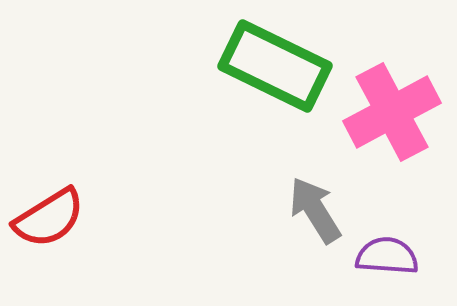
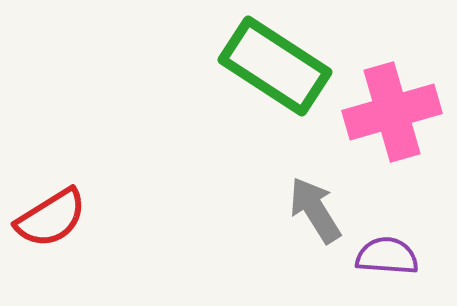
green rectangle: rotated 7 degrees clockwise
pink cross: rotated 12 degrees clockwise
red semicircle: moved 2 px right
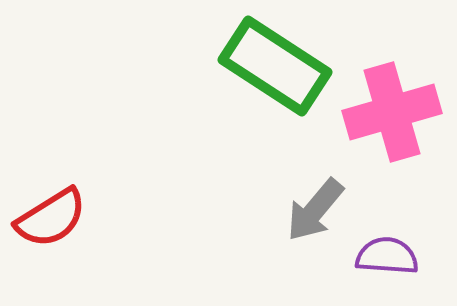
gray arrow: rotated 108 degrees counterclockwise
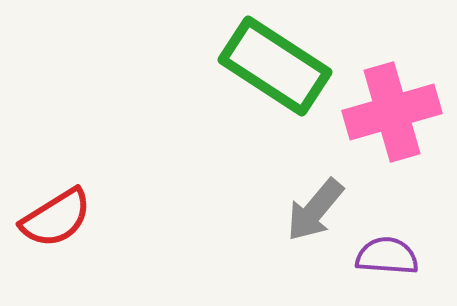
red semicircle: moved 5 px right
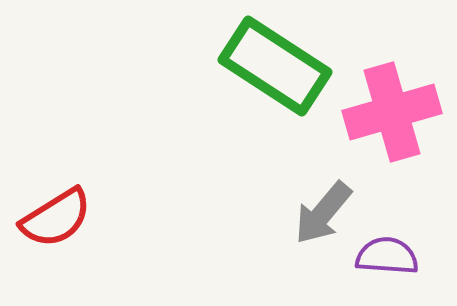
gray arrow: moved 8 px right, 3 px down
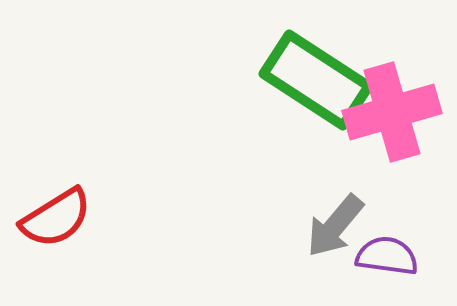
green rectangle: moved 41 px right, 14 px down
gray arrow: moved 12 px right, 13 px down
purple semicircle: rotated 4 degrees clockwise
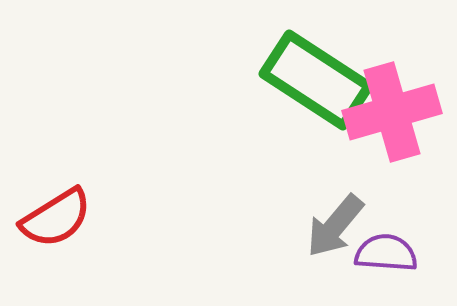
purple semicircle: moved 1 px left, 3 px up; rotated 4 degrees counterclockwise
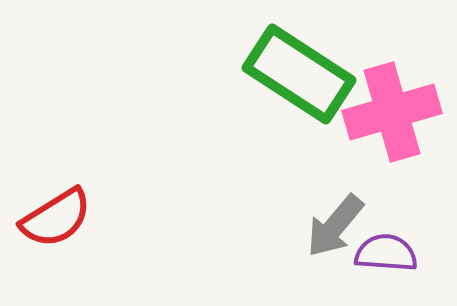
green rectangle: moved 17 px left, 6 px up
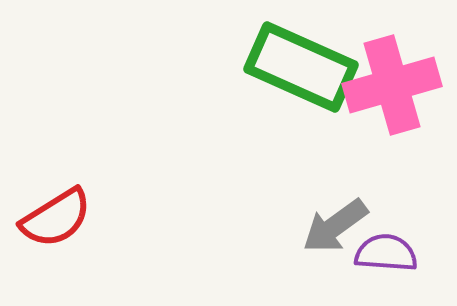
green rectangle: moved 2 px right, 7 px up; rotated 9 degrees counterclockwise
pink cross: moved 27 px up
gray arrow: rotated 14 degrees clockwise
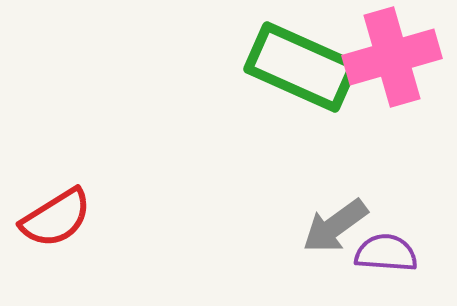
pink cross: moved 28 px up
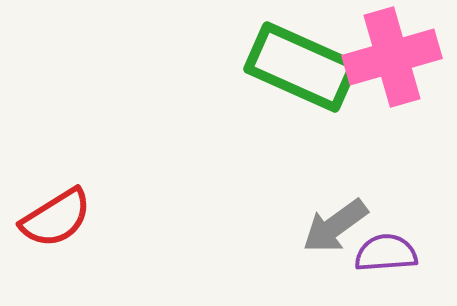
purple semicircle: rotated 8 degrees counterclockwise
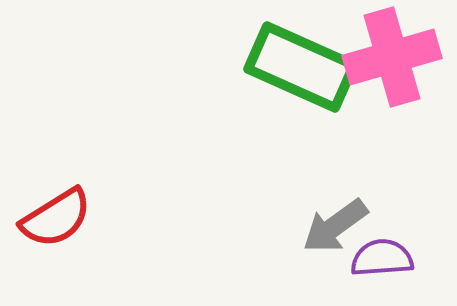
purple semicircle: moved 4 px left, 5 px down
